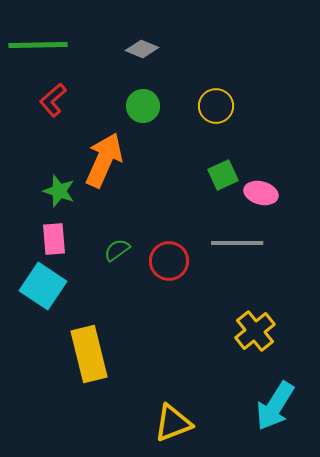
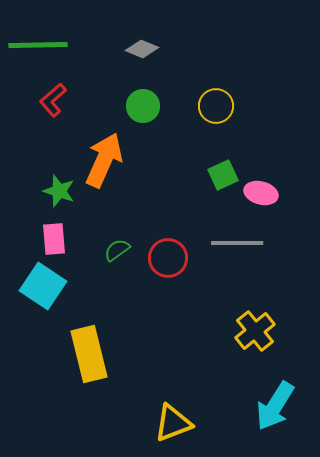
red circle: moved 1 px left, 3 px up
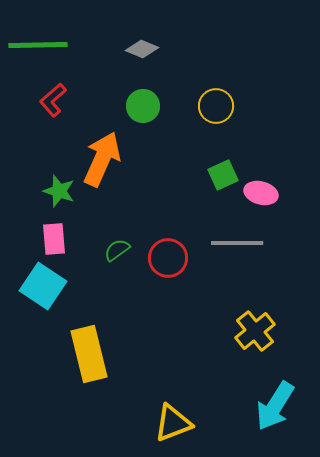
orange arrow: moved 2 px left, 1 px up
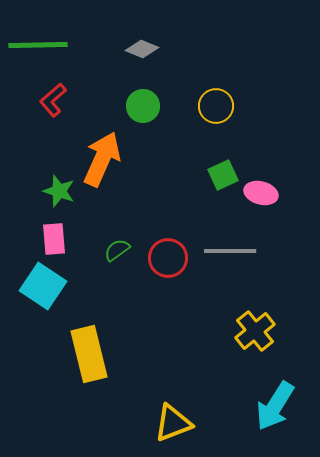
gray line: moved 7 px left, 8 px down
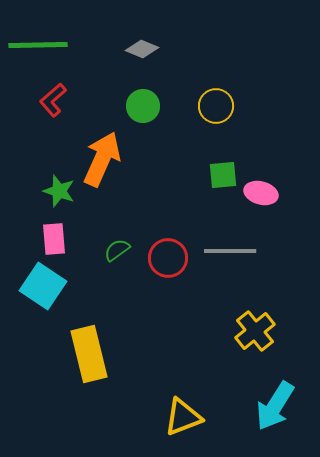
green square: rotated 20 degrees clockwise
yellow triangle: moved 10 px right, 6 px up
